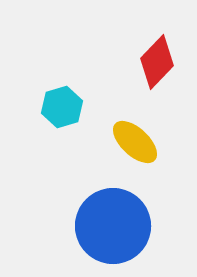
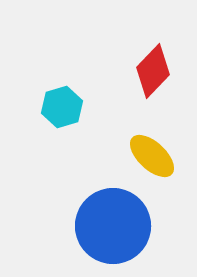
red diamond: moved 4 px left, 9 px down
yellow ellipse: moved 17 px right, 14 px down
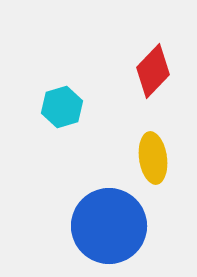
yellow ellipse: moved 1 px right, 2 px down; rotated 39 degrees clockwise
blue circle: moved 4 px left
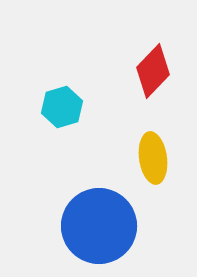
blue circle: moved 10 px left
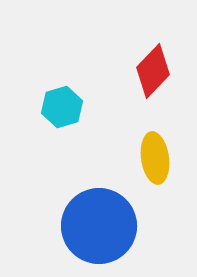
yellow ellipse: moved 2 px right
